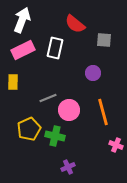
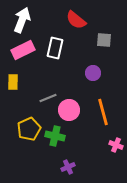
red semicircle: moved 1 px right, 4 px up
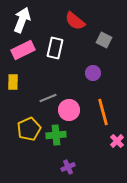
red semicircle: moved 1 px left, 1 px down
gray square: rotated 21 degrees clockwise
green cross: moved 1 px right, 1 px up; rotated 18 degrees counterclockwise
pink cross: moved 1 px right, 4 px up; rotated 24 degrees clockwise
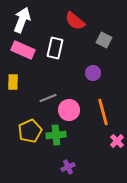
pink rectangle: rotated 50 degrees clockwise
yellow pentagon: moved 1 px right, 2 px down
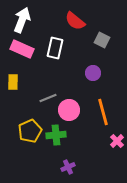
gray square: moved 2 px left
pink rectangle: moved 1 px left, 1 px up
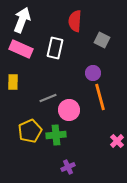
red semicircle: rotated 55 degrees clockwise
pink rectangle: moved 1 px left
orange line: moved 3 px left, 15 px up
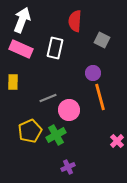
green cross: rotated 24 degrees counterclockwise
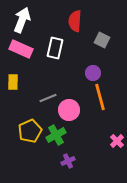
purple cross: moved 6 px up
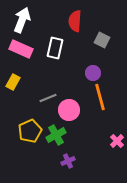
yellow rectangle: rotated 28 degrees clockwise
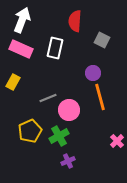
green cross: moved 3 px right, 1 px down
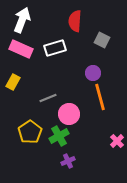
white rectangle: rotated 60 degrees clockwise
pink circle: moved 4 px down
yellow pentagon: moved 1 px down; rotated 10 degrees counterclockwise
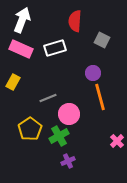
yellow pentagon: moved 3 px up
